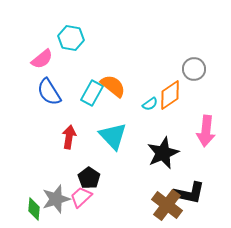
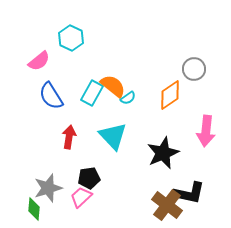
cyan hexagon: rotated 15 degrees clockwise
pink semicircle: moved 3 px left, 2 px down
blue semicircle: moved 2 px right, 4 px down
cyan semicircle: moved 22 px left, 6 px up
black pentagon: rotated 30 degrees clockwise
gray star: moved 8 px left, 11 px up
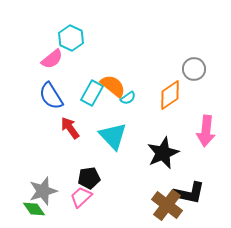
pink semicircle: moved 13 px right, 2 px up
red arrow: moved 1 px right, 9 px up; rotated 45 degrees counterclockwise
gray star: moved 5 px left, 3 px down
green diamond: rotated 40 degrees counterclockwise
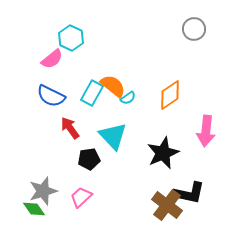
gray circle: moved 40 px up
blue semicircle: rotated 32 degrees counterclockwise
black pentagon: moved 19 px up
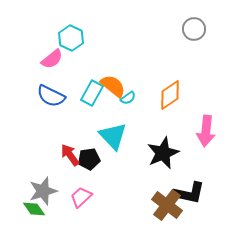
red arrow: moved 27 px down
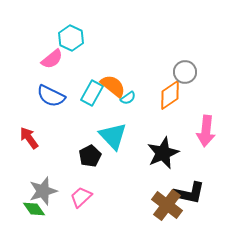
gray circle: moved 9 px left, 43 px down
red arrow: moved 41 px left, 17 px up
black pentagon: moved 1 px right, 3 px up; rotated 20 degrees counterclockwise
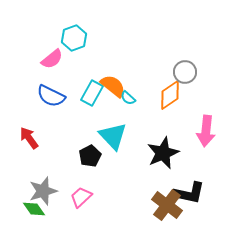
cyan hexagon: moved 3 px right; rotated 15 degrees clockwise
cyan semicircle: rotated 77 degrees clockwise
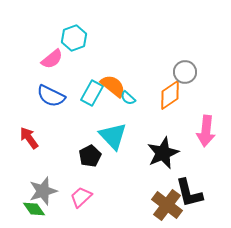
black L-shape: rotated 64 degrees clockwise
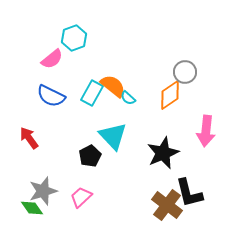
green diamond: moved 2 px left, 1 px up
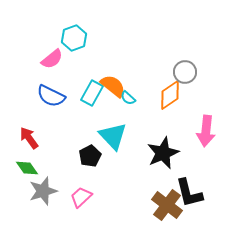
green diamond: moved 5 px left, 40 px up
